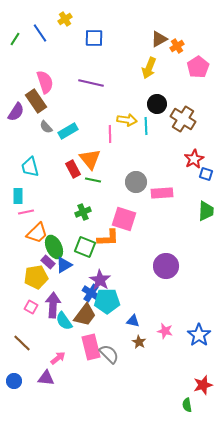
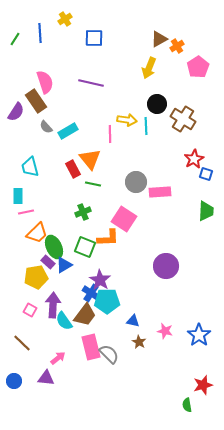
blue line at (40, 33): rotated 30 degrees clockwise
green line at (93, 180): moved 4 px down
pink rectangle at (162, 193): moved 2 px left, 1 px up
pink square at (124, 219): rotated 15 degrees clockwise
pink square at (31, 307): moved 1 px left, 3 px down
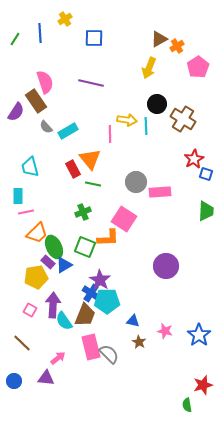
brown trapezoid at (85, 315): rotated 15 degrees counterclockwise
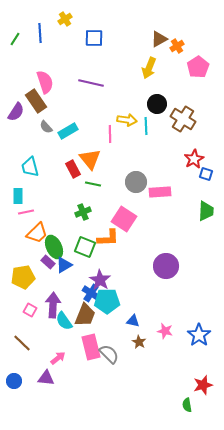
yellow pentagon at (36, 277): moved 13 px left
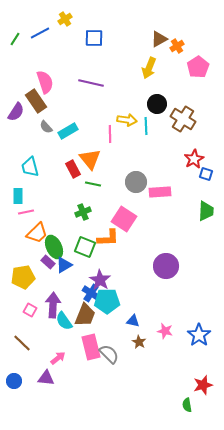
blue line at (40, 33): rotated 66 degrees clockwise
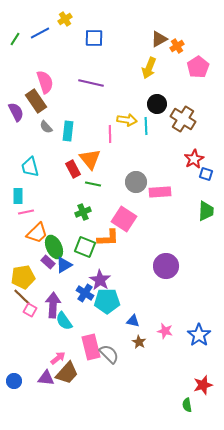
purple semicircle at (16, 112): rotated 60 degrees counterclockwise
cyan rectangle at (68, 131): rotated 54 degrees counterclockwise
blue cross at (91, 293): moved 6 px left
brown trapezoid at (85, 315): moved 18 px left, 58 px down; rotated 20 degrees clockwise
brown line at (22, 343): moved 46 px up
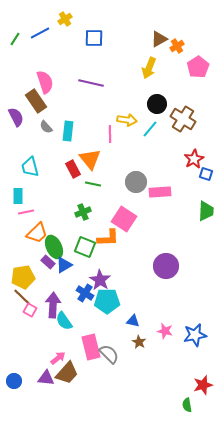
purple semicircle at (16, 112): moved 5 px down
cyan line at (146, 126): moved 4 px right, 3 px down; rotated 42 degrees clockwise
blue star at (199, 335): moved 4 px left; rotated 25 degrees clockwise
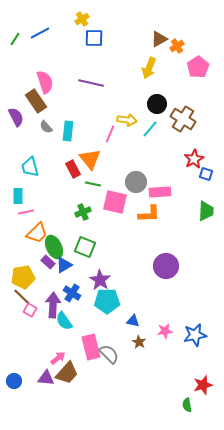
yellow cross at (65, 19): moved 17 px right
pink line at (110, 134): rotated 24 degrees clockwise
pink square at (124, 219): moved 9 px left, 17 px up; rotated 20 degrees counterclockwise
orange L-shape at (108, 238): moved 41 px right, 24 px up
blue cross at (85, 293): moved 13 px left
pink star at (165, 331): rotated 21 degrees counterclockwise
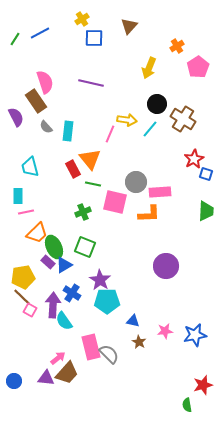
brown triangle at (159, 39): moved 30 px left, 13 px up; rotated 18 degrees counterclockwise
